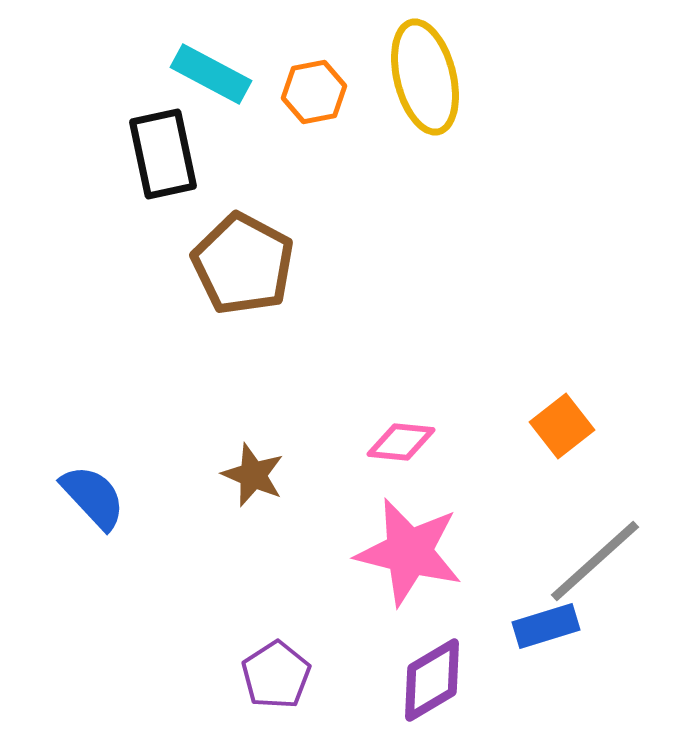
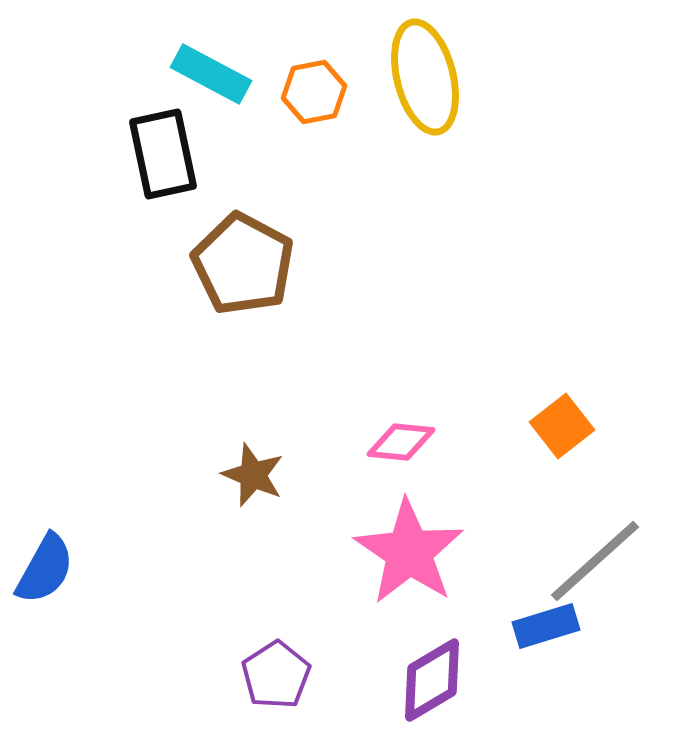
blue semicircle: moved 48 px left, 72 px down; rotated 72 degrees clockwise
pink star: rotated 20 degrees clockwise
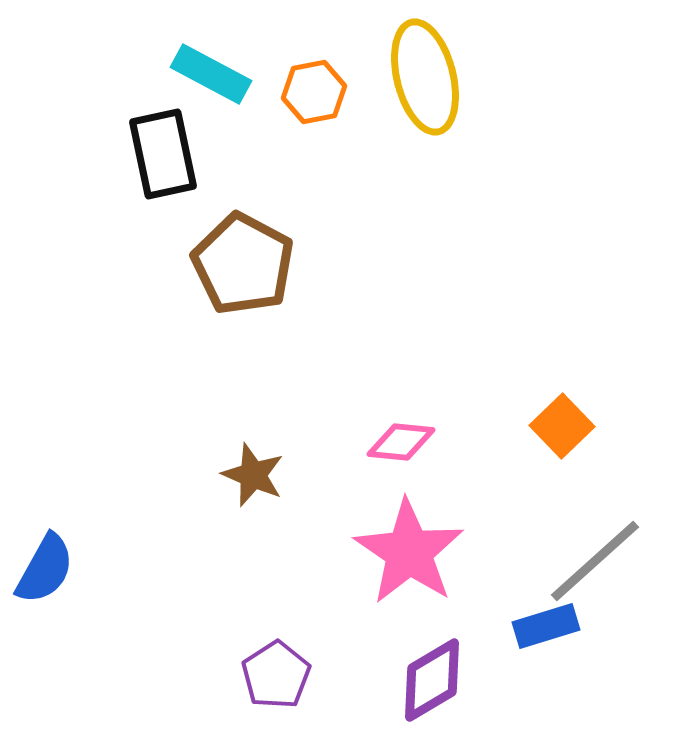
orange square: rotated 6 degrees counterclockwise
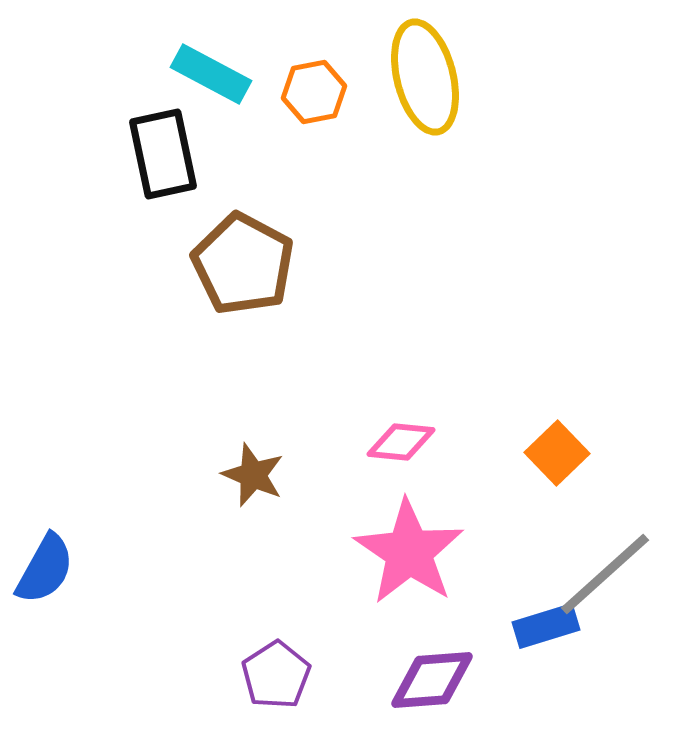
orange square: moved 5 px left, 27 px down
gray line: moved 10 px right, 13 px down
purple diamond: rotated 26 degrees clockwise
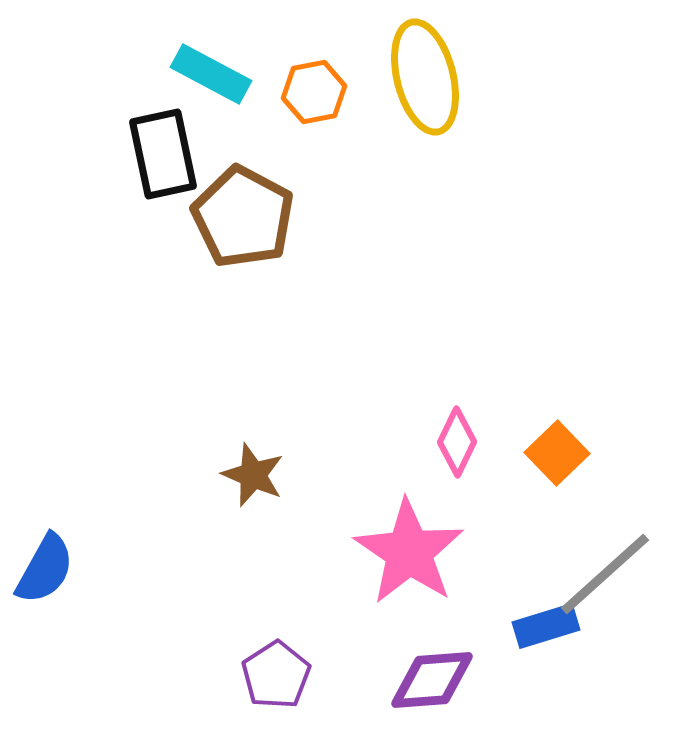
brown pentagon: moved 47 px up
pink diamond: moved 56 px right; rotated 70 degrees counterclockwise
